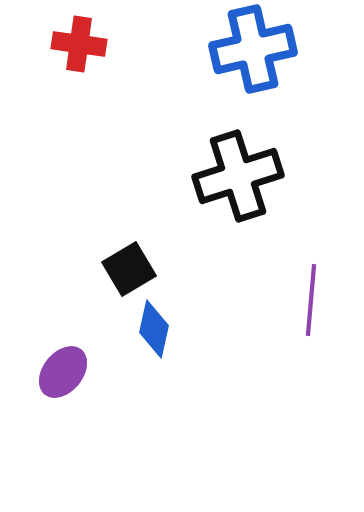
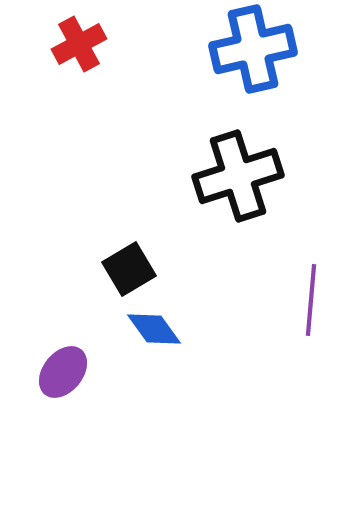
red cross: rotated 36 degrees counterclockwise
blue diamond: rotated 48 degrees counterclockwise
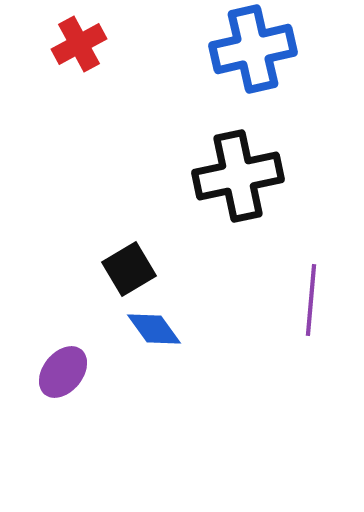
black cross: rotated 6 degrees clockwise
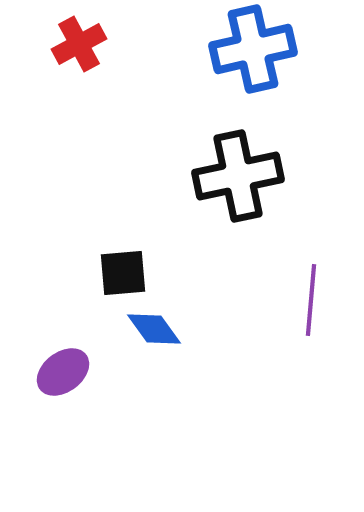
black square: moved 6 px left, 4 px down; rotated 26 degrees clockwise
purple ellipse: rotated 14 degrees clockwise
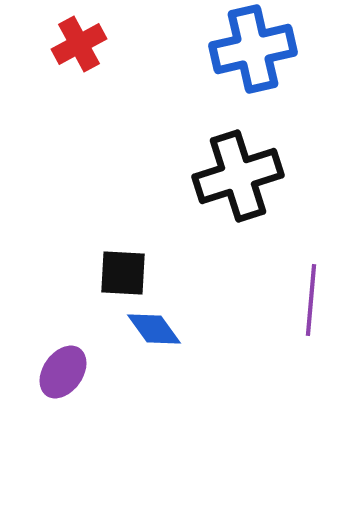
black cross: rotated 6 degrees counterclockwise
black square: rotated 8 degrees clockwise
purple ellipse: rotated 18 degrees counterclockwise
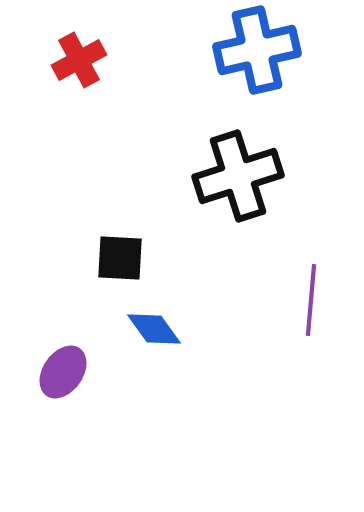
red cross: moved 16 px down
blue cross: moved 4 px right, 1 px down
black square: moved 3 px left, 15 px up
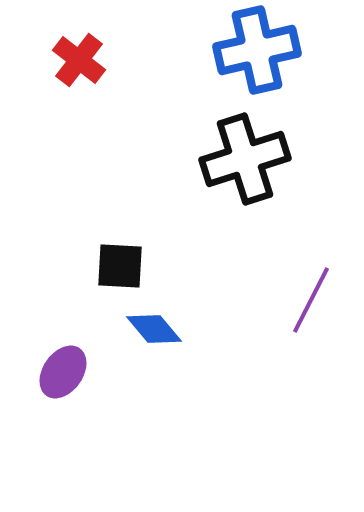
red cross: rotated 24 degrees counterclockwise
black cross: moved 7 px right, 17 px up
black square: moved 8 px down
purple line: rotated 22 degrees clockwise
blue diamond: rotated 4 degrees counterclockwise
